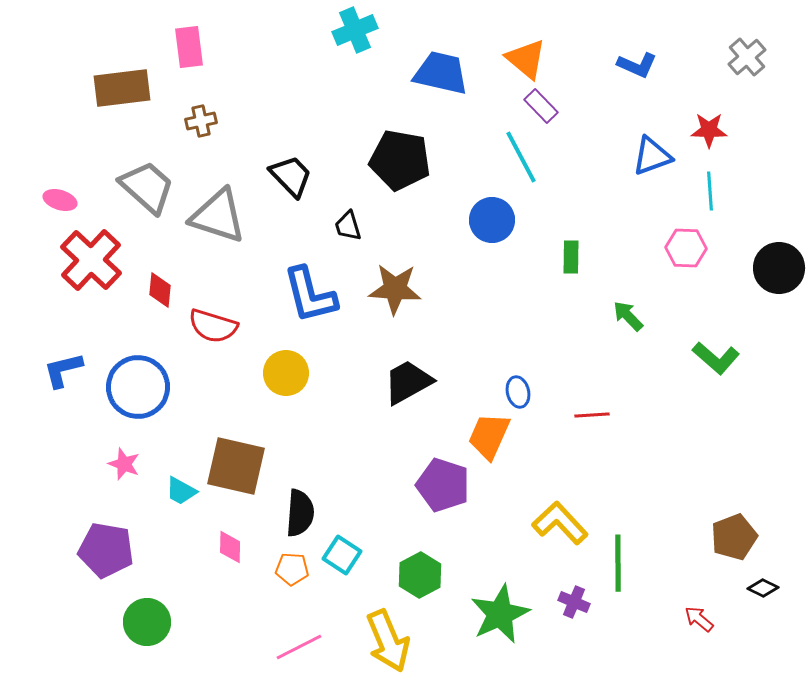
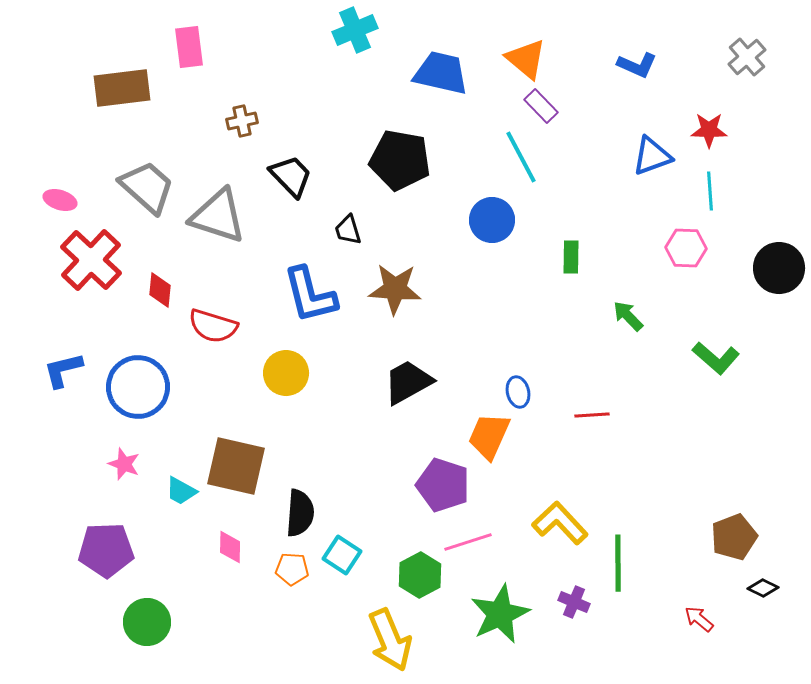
brown cross at (201, 121): moved 41 px right
black trapezoid at (348, 226): moved 4 px down
purple pentagon at (106, 550): rotated 12 degrees counterclockwise
yellow arrow at (388, 641): moved 2 px right, 1 px up
pink line at (299, 647): moved 169 px right, 105 px up; rotated 9 degrees clockwise
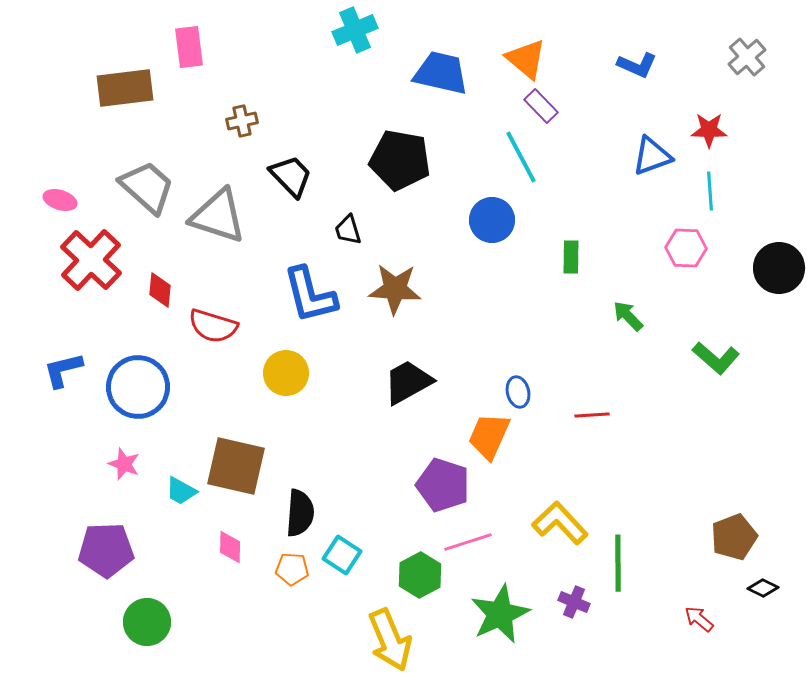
brown rectangle at (122, 88): moved 3 px right
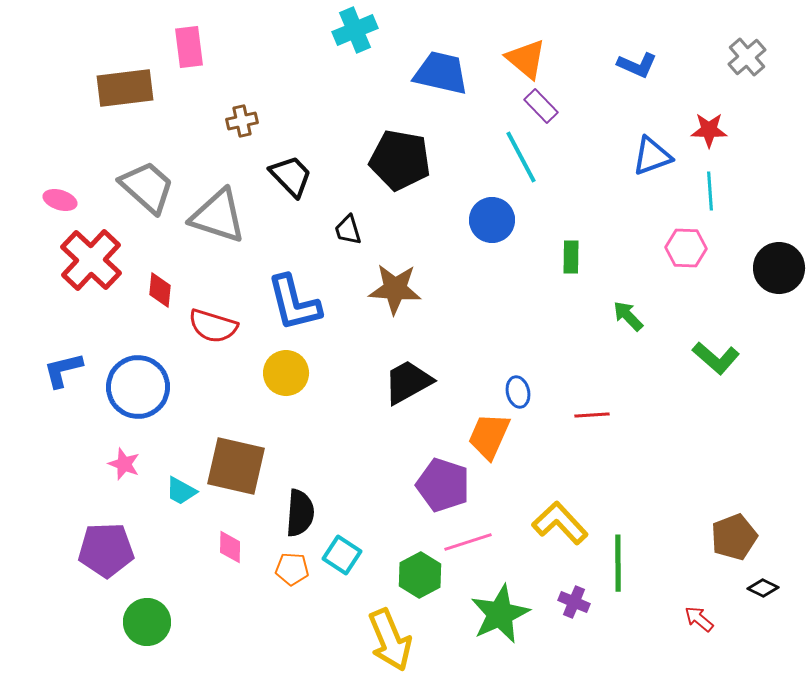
blue L-shape at (310, 295): moved 16 px left, 8 px down
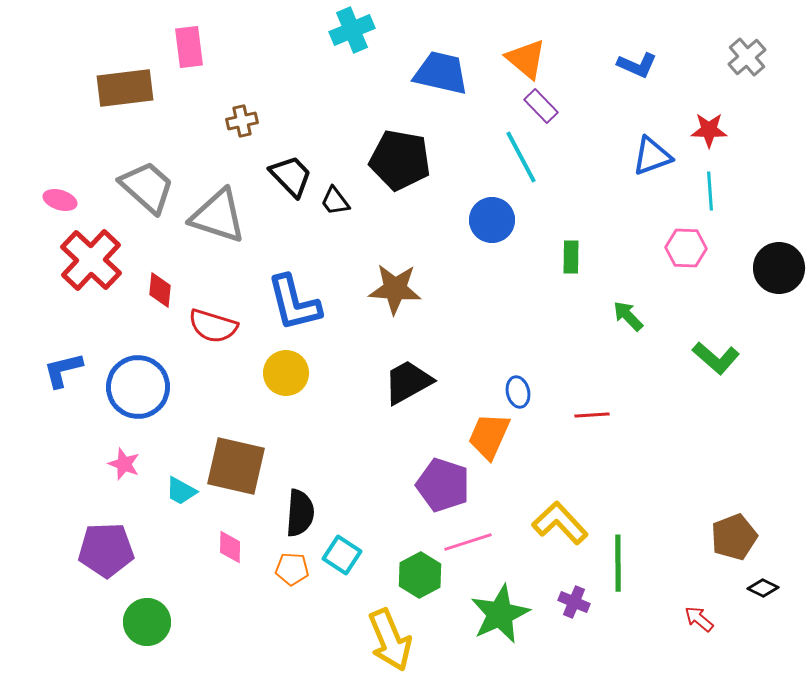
cyan cross at (355, 30): moved 3 px left
black trapezoid at (348, 230): moved 13 px left, 29 px up; rotated 20 degrees counterclockwise
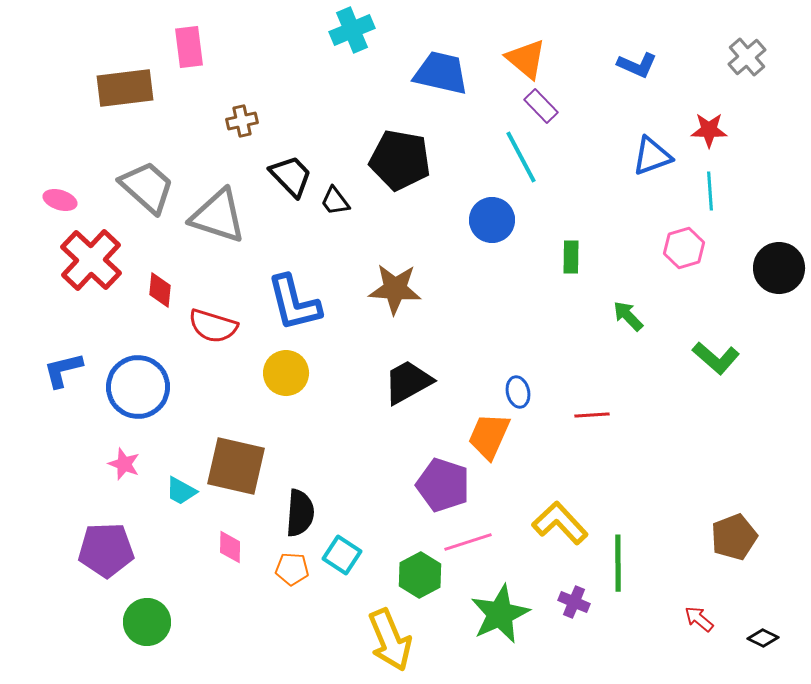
pink hexagon at (686, 248): moved 2 px left; rotated 18 degrees counterclockwise
black diamond at (763, 588): moved 50 px down
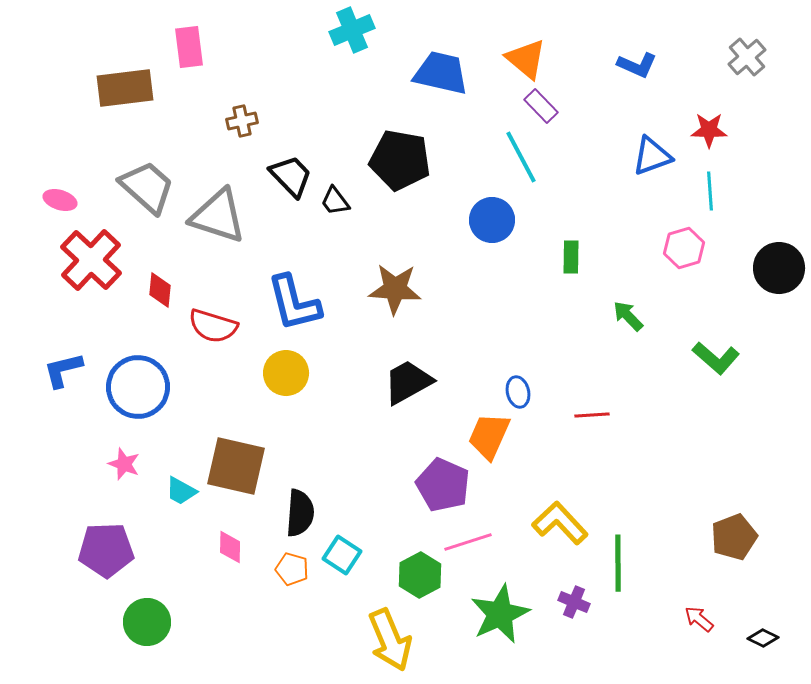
purple pentagon at (443, 485): rotated 6 degrees clockwise
orange pentagon at (292, 569): rotated 12 degrees clockwise
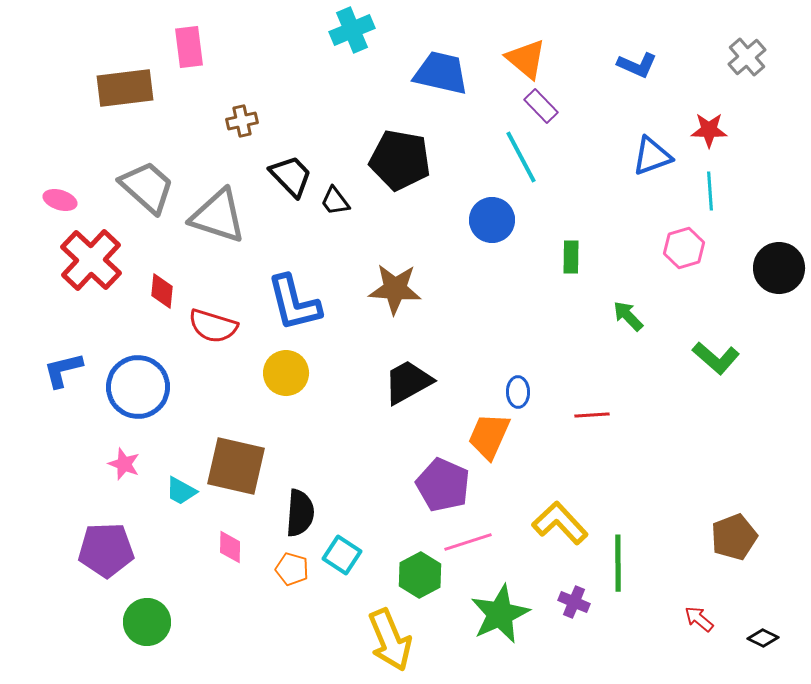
red diamond at (160, 290): moved 2 px right, 1 px down
blue ellipse at (518, 392): rotated 12 degrees clockwise
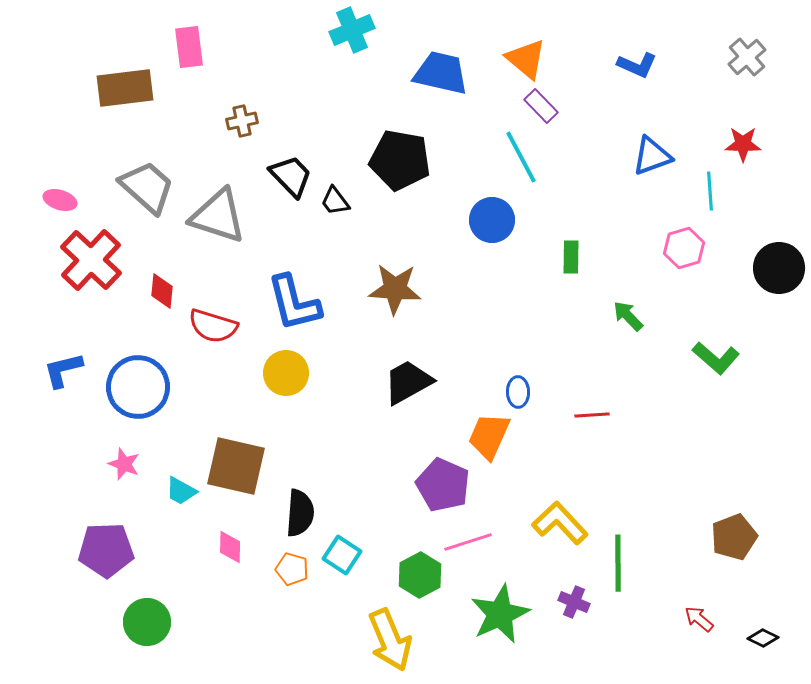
red star at (709, 130): moved 34 px right, 14 px down
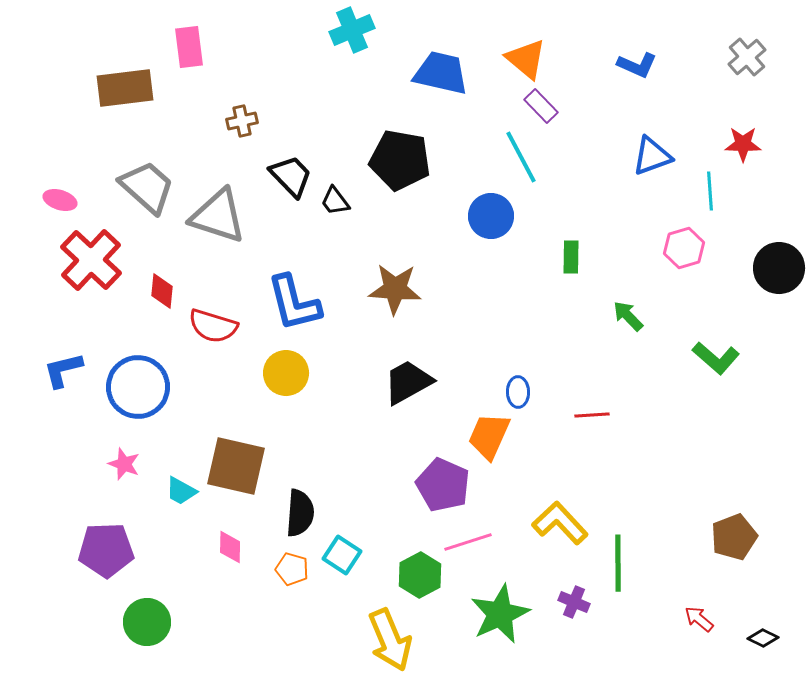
blue circle at (492, 220): moved 1 px left, 4 px up
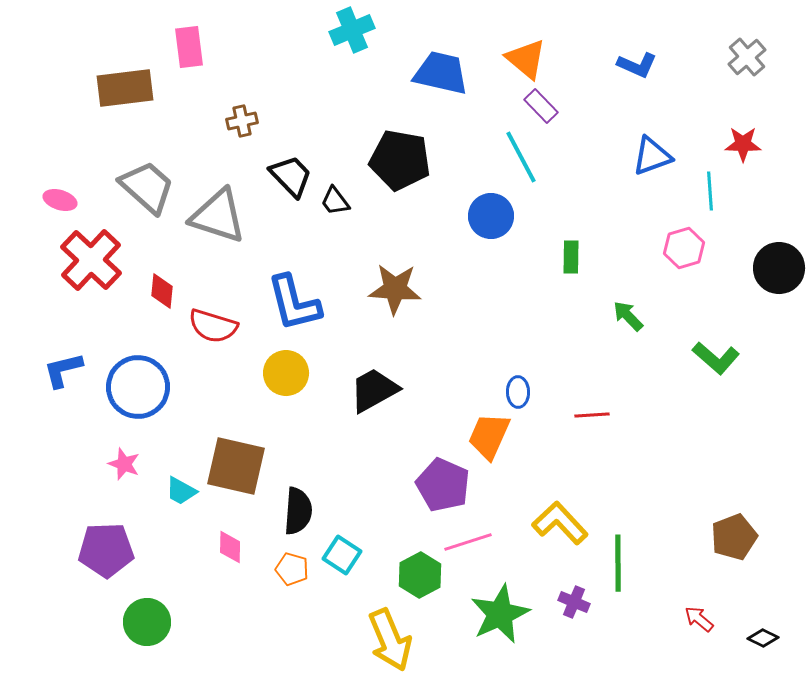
black trapezoid at (408, 382): moved 34 px left, 8 px down
black semicircle at (300, 513): moved 2 px left, 2 px up
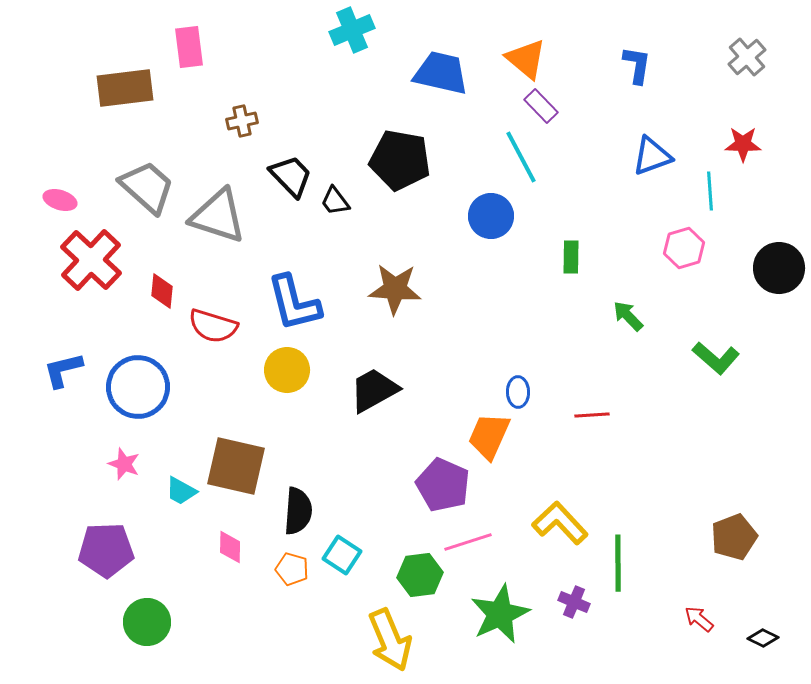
blue L-shape at (637, 65): rotated 105 degrees counterclockwise
yellow circle at (286, 373): moved 1 px right, 3 px up
green hexagon at (420, 575): rotated 21 degrees clockwise
